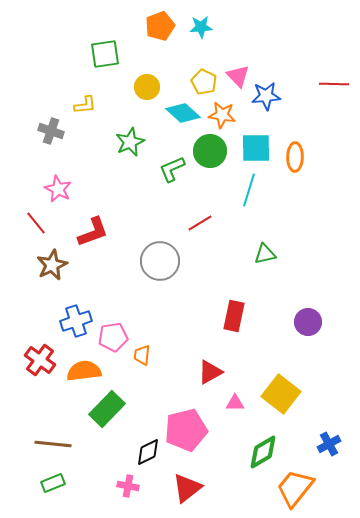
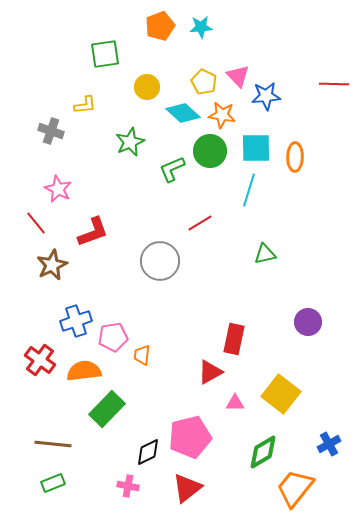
red rectangle at (234, 316): moved 23 px down
pink pentagon at (186, 430): moved 4 px right, 7 px down
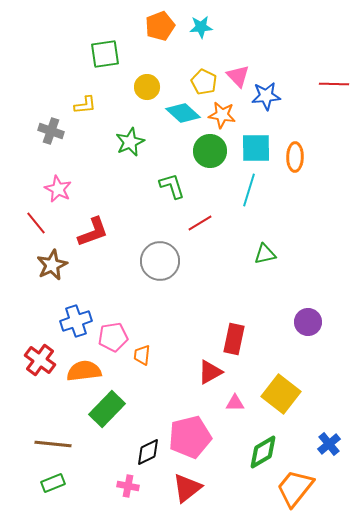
green L-shape at (172, 169): moved 17 px down; rotated 96 degrees clockwise
blue cross at (329, 444): rotated 10 degrees counterclockwise
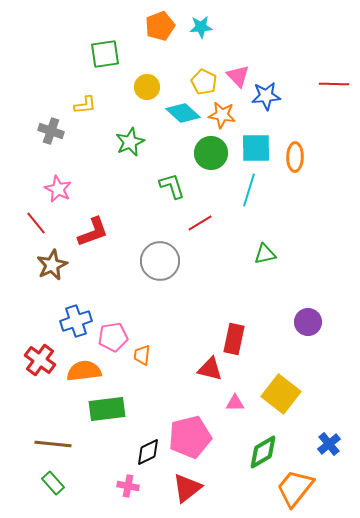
green circle at (210, 151): moved 1 px right, 2 px down
red triangle at (210, 372): moved 3 px up; rotated 44 degrees clockwise
green rectangle at (107, 409): rotated 39 degrees clockwise
green rectangle at (53, 483): rotated 70 degrees clockwise
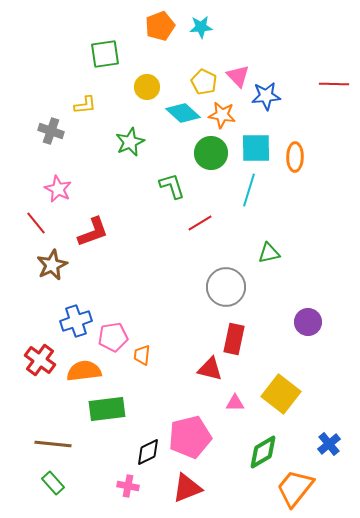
green triangle at (265, 254): moved 4 px right, 1 px up
gray circle at (160, 261): moved 66 px right, 26 px down
red triangle at (187, 488): rotated 16 degrees clockwise
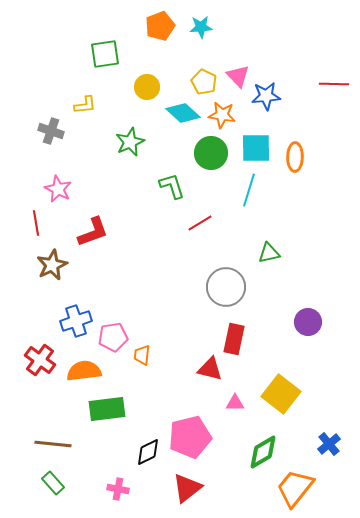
red line at (36, 223): rotated 30 degrees clockwise
pink cross at (128, 486): moved 10 px left, 3 px down
red triangle at (187, 488): rotated 16 degrees counterclockwise
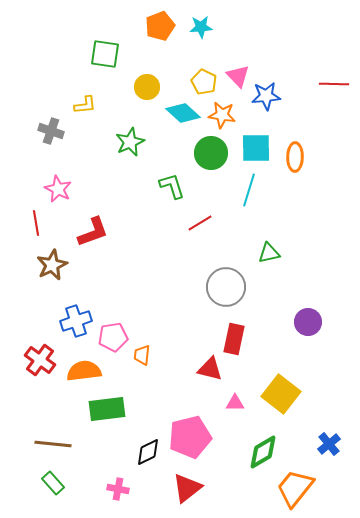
green square at (105, 54): rotated 16 degrees clockwise
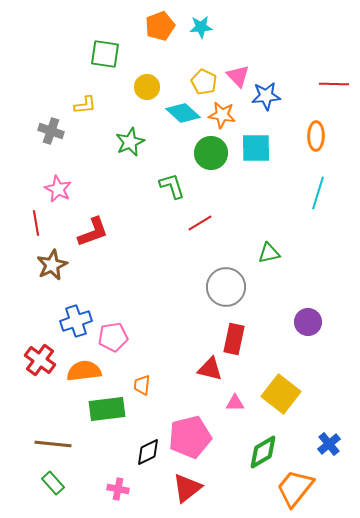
orange ellipse at (295, 157): moved 21 px right, 21 px up
cyan line at (249, 190): moved 69 px right, 3 px down
orange trapezoid at (142, 355): moved 30 px down
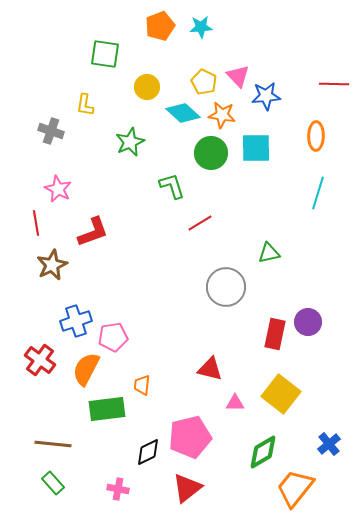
yellow L-shape at (85, 105): rotated 105 degrees clockwise
red rectangle at (234, 339): moved 41 px right, 5 px up
orange semicircle at (84, 371): moved 2 px right, 2 px up; rotated 56 degrees counterclockwise
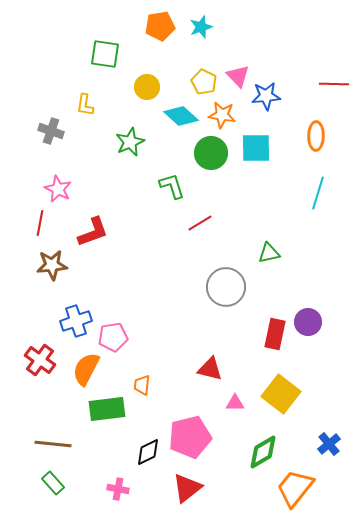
orange pentagon at (160, 26): rotated 12 degrees clockwise
cyan star at (201, 27): rotated 15 degrees counterclockwise
cyan diamond at (183, 113): moved 2 px left, 3 px down
red line at (36, 223): moved 4 px right; rotated 20 degrees clockwise
brown star at (52, 265): rotated 20 degrees clockwise
